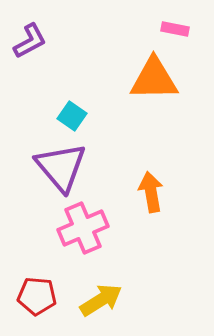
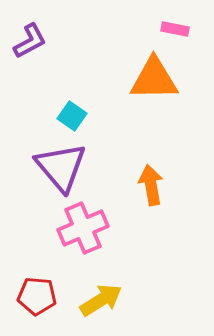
orange arrow: moved 7 px up
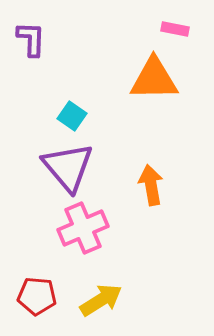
purple L-shape: moved 1 px right, 2 px up; rotated 60 degrees counterclockwise
purple triangle: moved 7 px right
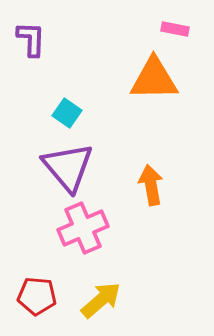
cyan square: moved 5 px left, 3 px up
yellow arrow: rotated 9 degrees counterclockwise
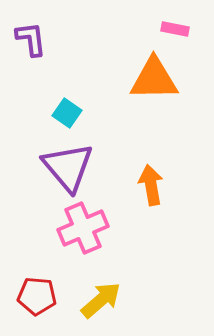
purple L-shape: rotated 9 degrees counterclockwise
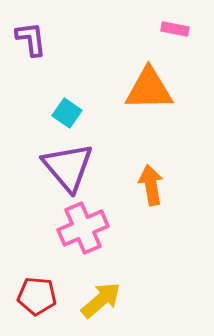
orange triangle: moved 5 px left, 10 px down
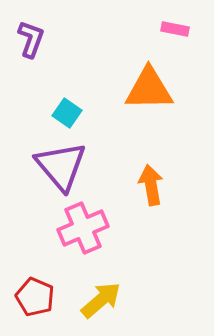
purple L-shape: rotated 27 degrees clockwise
purple triangle: moved 7 px left, 1 px up
red pentagon: moved 2 px left, 1 px down; rotated 18 degrees clockwise
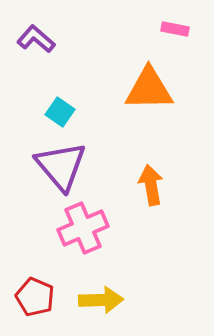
purple L-shape: moved 5 px right; rotated 69 degrees counterclockwise
cyan square: moved 7 px left, 1 px up
yellow arrow: rotated 39 degrees clockwise
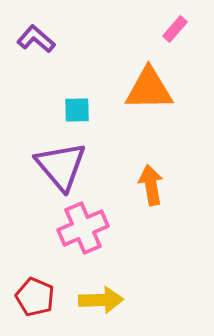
pink rectangle: rotated 60 degrees counterclockwise
cyan square: moved 17 px right, 2 px up; rotated 36 degrees counterclockwise
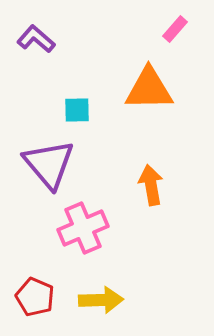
purple triangle: moved 12 px left, 2 px up
